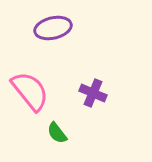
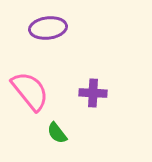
purple ellipse: moved 5 px left; rotated 6 degrees clockwise
purple cross: rotated 20 degrees counterclockwise
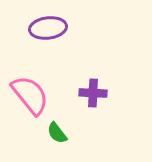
pink semicircle: moved 4 px down
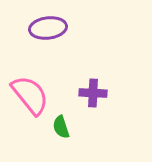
green semicircle: moved 4 px right, 6 px up; rotated 20 degrees clockwise
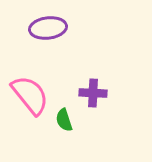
green semicircle: moved 3 px right, 7 px up
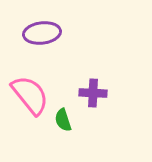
purple ellipse: moved 6 px left, 5 px down
green semicircle: moved 1 px left
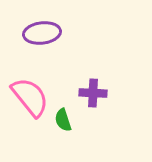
pink semicircle: moved 2 px down
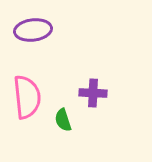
purple ellipse: moved 9 px left, 3 px up
pink semicircle: moved 3 px left; rotated 33 degrees clockwise
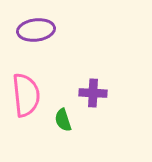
purple ellipse: moved 3 px right
pink semicircle: moved 1 px left, 2 px up
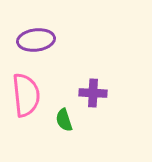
purple ellipse: moved 10 px down
green semicircle: moved 1 px right
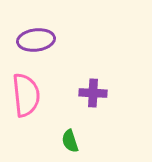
green semicircle: moved 6 px right, 21 px down
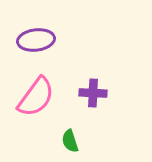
pink semicircle: moved 10 px right, 2 px down; rotated 42 degrees clockwise
